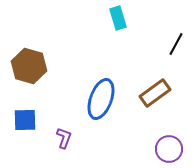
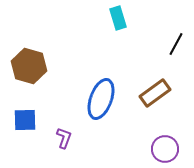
purple circle: moved 4 px left
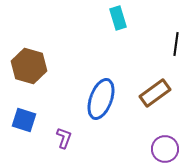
black line: rotated 20 degrees counterclockwise
blue square: moved 1 px left; rotated 20 degrees clockwise
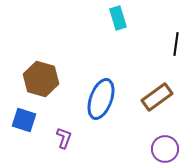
brown hexagon: moved 12 px right, 13 px down
brown rectangle: moved 2 px right, 4 px down
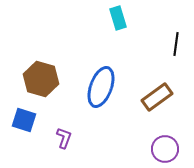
blue ellipse: moved 12 px up
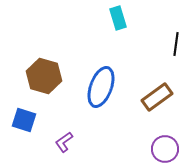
brown hexagon: moved 3 px right, 3 px up
purple L-shape: moved 4 px down; rotated 145 degrees counterclockwise
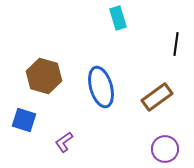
blue ellipse: rotated 36 degrees counterclockwise
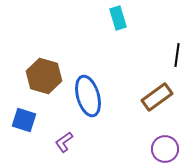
black line: moved 1 px right, 11 px down
blue ellipse: moved 13 px left, 9 px down
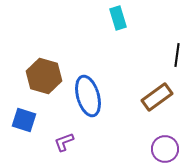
purple L-shape: rotated 15 degrees clockwise
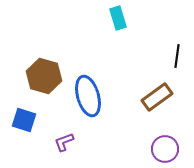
black line: moved 1 px down
